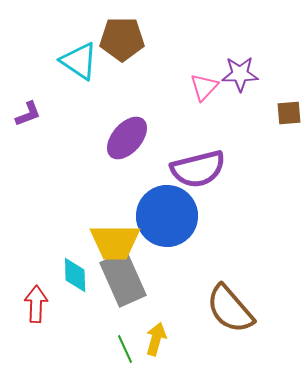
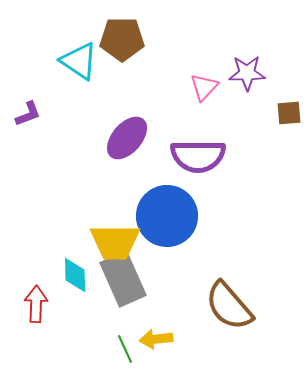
purple star: moved 7 px right, 1 px up
purple semicircle: moved 13 px up; rotated 14 degrees clockwise
brown semicircle: moved 1 px left, 3 px up
yellow arrow: rotated 112 degrees counterclockwise
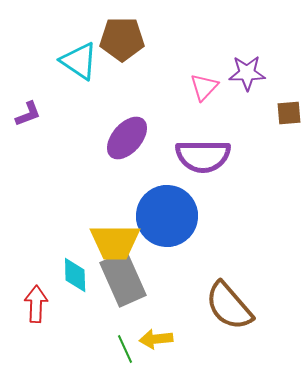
purple semicircle: moved 5 px right
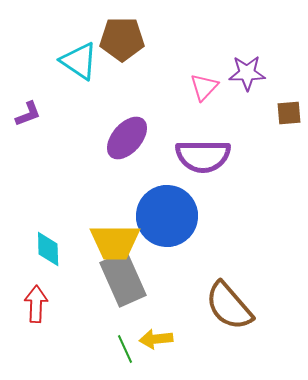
cyan diamond: moved 27 px left, 26 px up
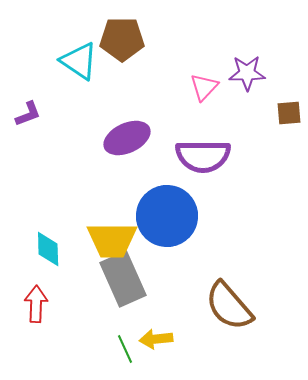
purple ellipse: rotated 24 degrees clockwise
yellow trapezoid: moved 3 px left, 2 px up
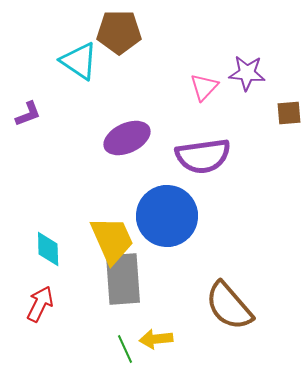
brown pentagon: moved 3 px left, 7 px up
purple star: rotated 6 degrees clockwise
purple semicircle: rotated 8 degrees counterclockwise
yellow trapezoid: rotated 114 degrees counterclockwise
gray rectangle: rotated 20 degrees clockwise
red arrow: moved 4 px right; rotated 24 degrees clockwise
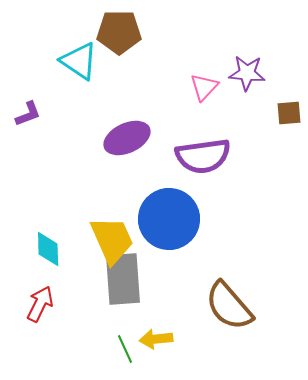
blue circle: moved 2 px right, 3 px down
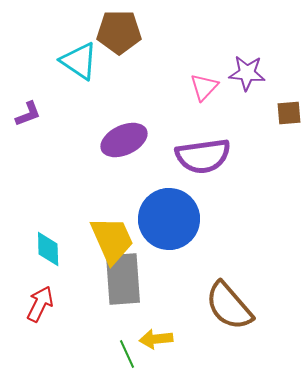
purple ellipse: moved 3 px left, 2 px down
green line: moved 2 px right, 5 px down
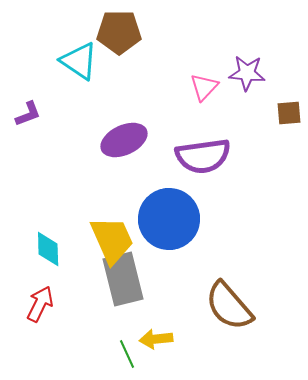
gray rectangle: rotated 10 degrees counterclockwise
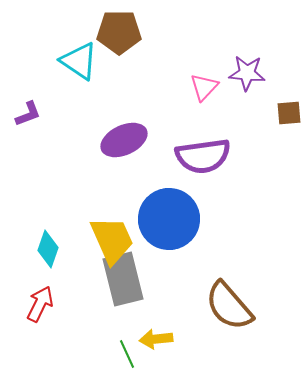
cyan diamond: rotated 21 degrees clockwise
